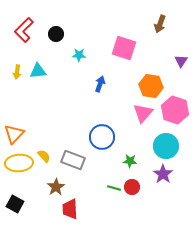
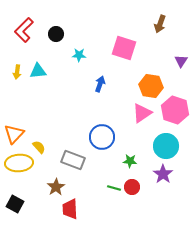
pink triangle: moved 1 px left; rotated 15 degrees clockwise
yellow semicircle: moved 5 px left, 9 px up
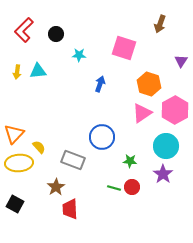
orange hexagon: moved 2 px left, 2 px up; rotated 10 degrees clockwise
pink hexagon: rotated 12 degrees clockwise
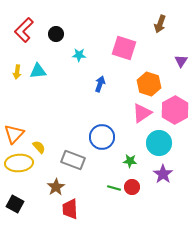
cyan circle: moved 7 px left, 3 px up
